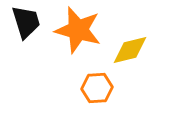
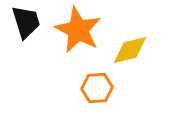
orange star: rotated 12 degrees clockwise
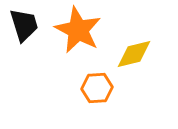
black trapezoid: moved 2 px left, 3 px down
yellow diamond: moved 4 px right, 4 px down
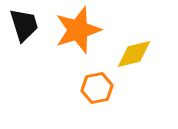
orange star: rotated 27 degrees clockwise
orange hexagon: rotated 8 degrees counterclockwise
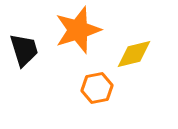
black trapezoid: moved 25 px down
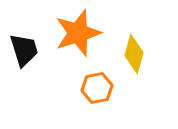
orange star: moved 3 px down
yellow diamond: rotated 60 degrees counterclockwise
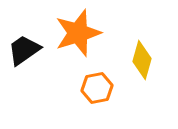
black trapezoid: rotated 108 degrees counterclockwise
yellow diamond: moved 8 px right, 6 px down
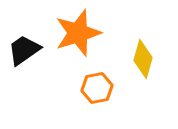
yellow diamond: moved 1 px right, 1 px up
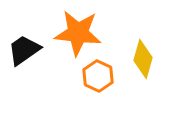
orange star: rotated 24 degrees clockwise
orange hexagon: moved 1 px right, 12 px up; rotated 24 degrees counterclockwise
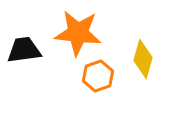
black trapezoid: rotated 27 degrees clockwise
orange hexagon: rotated 16 degrees clockwise
